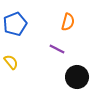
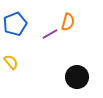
purple line: moved 7 px left, 15 px up; rotated 56 degrees counterclockwise
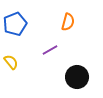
purple line: moved 16 px down
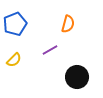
orange semicircle: moved 2 px down
yellow semicircle: moved 3 px right, 2 px up; rotated 84 degrees clockwise
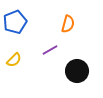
blue pentagon: moved 2 px up
black circle: moved 6 px up
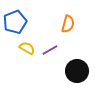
yellow semicircle: moved 13 px right, 12 px up; rotated 105 degrees counterclockwise
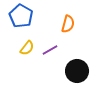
blue pentagon: moved 6 px right, 6 px up; rotated 20 degrees counterclockwise
yellow semicircle: rotated 98 degrees clockwise
